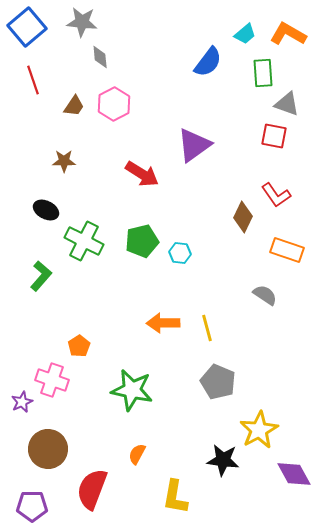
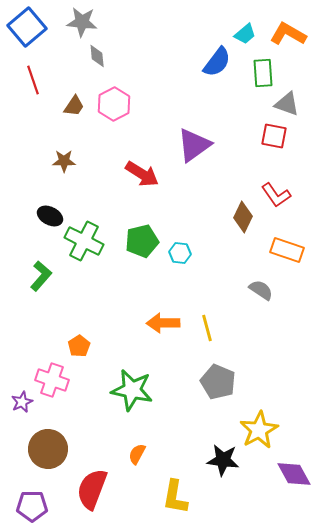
gray diamond: moved 3 px left, 1 px up
blue semicircle: moved 9 px right
black ellipse: moved 4 px right, 6 px down
gray semicircle: moved 4 px left, 5 px up
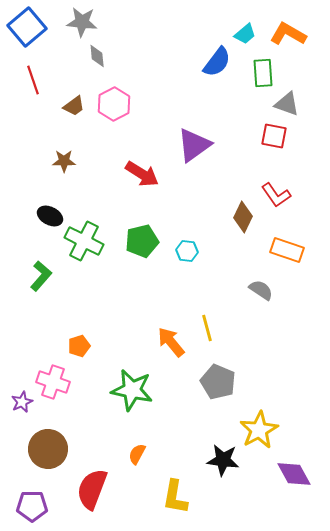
brown trapezoid: rotated 20 degrees clockwise
cyan hexagon: moved 7 px right, 2 px up
orange arrow: moved 8 px right, 19 px down; rotated 52 degrees clockwise
orange pentagon: rotated 15 degrees clockwise
pink cross: moved 1 px right, 2 px down
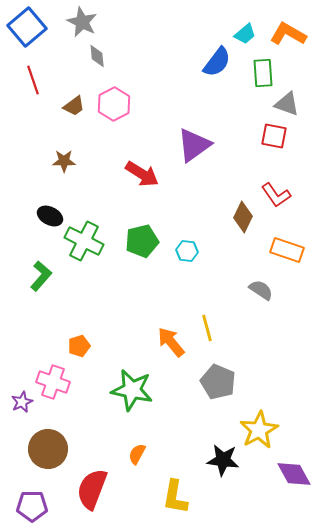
gray star: rotated 20 degrees clockwise
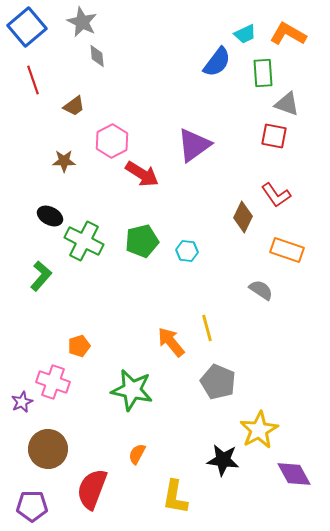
cyan trapezoid: rotated 15 degrees clockwise
pink hexagon: moved 2 px left, 37 px down
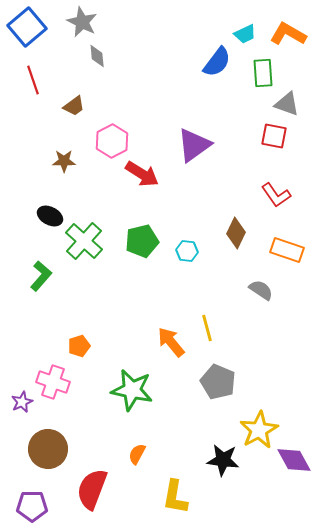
brown diamond: moved 7 px left, 16 px down
green cross: rotated 15 degrees clockwise
purple diamond: moved 14 px up
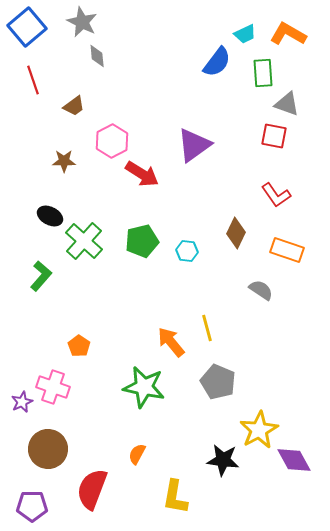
orange pentagon: rotated 20 degrees counterclockwise
pink cross: moved 5 px down
green star: moved 12 px right, 3 px up
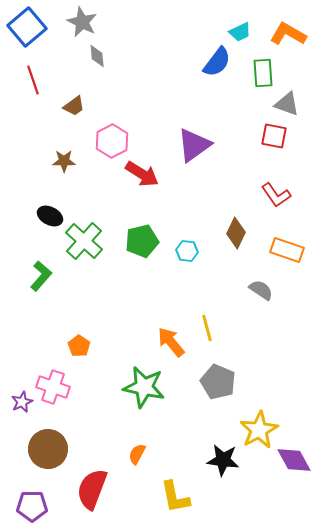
cyan trapezoid: moved 5 px left, 2 px up
yellow L-shape: rotated 21 degrees counterclockwise
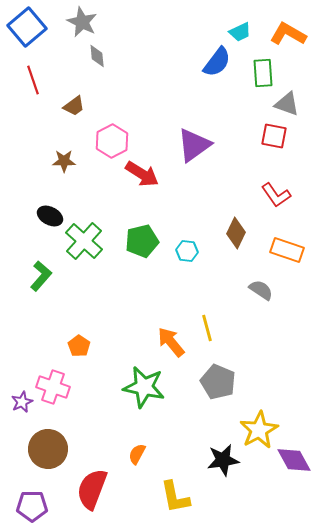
black star: rotated 16 degrees counterclockwise
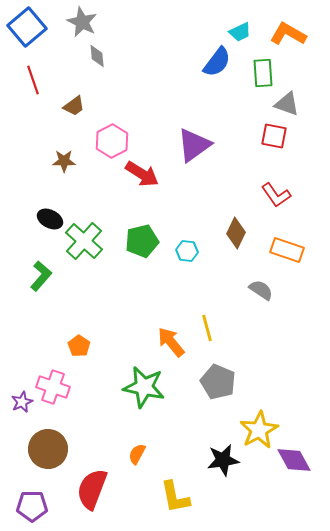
black ellipse: moved 3 px down
